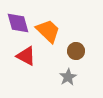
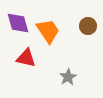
orange trapezoid: rotated 12 degrees clockwise
brown circle: moved 12 px right, 25 px up
red triangle: moved 2 px down; rotated 15 degrees counterclockwise
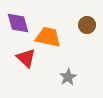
brown circle: moved 1 px left, 1 px up
orange trapezoid: moved 6 px down; rotated 44 degrees counterclockwise
red triangle: rotated 30 degrees clockwise
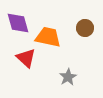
brown circle: moved 2 px left, 3 px down
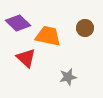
purple diamond: rotated 30 degrees counterclockwise
orange trapezoid: moved 1 px up
gray star: rotated 18 degrees clockwise
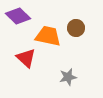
purple diamond: moved 7 px up
brown circle: moved 9 px left
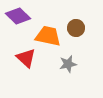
gray star: moved 13 px up
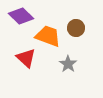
purple diamond: moved 3 px right
orange trapezoid: rotated 8 degrees clockwise
gray star: rotated 24 degrees counterclockwise
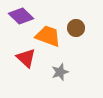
gray star: moved 8 px left, 8 px down; rotated 18 degrees clockwise
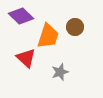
brown circle: moved 1 px left, 1 px up
orange trapezoid: rotated 88 degrees clockwise
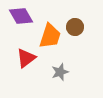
purple diamond: rotated 15 degrees clockwise
orange trapezoid: moved 2 px right
red triangle: rotated 40 degrees clockwise
